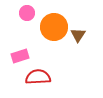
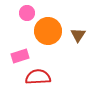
orange circle: moved 6 px left, 4 px down
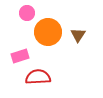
orange circle: moved 1 px down
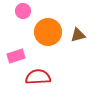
pink circle: moved 4 px left, 2 px up
brown triangle: rotated 42 degrees clockwise
pink rectangle: moved 4 px left
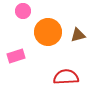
red semicircle: moved 28 px right
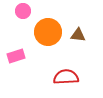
brown triangle: rotated 21 degrees clockwise
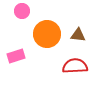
pink circle: moved 1 px left
orange circle: moved 1 px left, 2 px down
red semicircle: moved 9 px right, 11 px up
